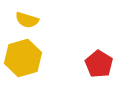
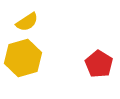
yellow semicircle: moved 2 px down; rotated 50 degrees counterclockwise
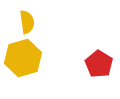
yellow semicircle: rotated 65 degrees counterclockwise
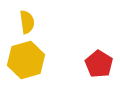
yellow hexagon: moved 3 px right, 2 px down
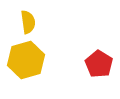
yellow semicircle: moved 1 px right
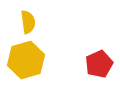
red pentagon: rotated 16 degrees clockwise
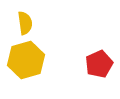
yellow semicircle: moved 3 px left, 1 px down
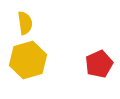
yellow hexagon: moved 2 px right
